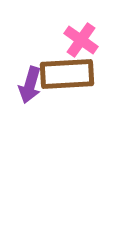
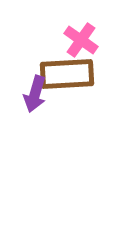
purple arrow: moved 5 px right, 9 px down
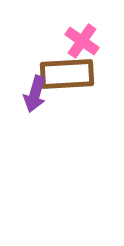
pink cross: moved 1 px right, 1 px down
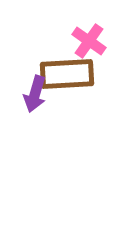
pink cross: moved 7 px right
